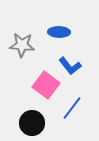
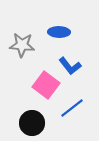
blue line: rotated 15 degrees clockwise
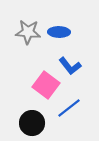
gray star: moved 6 px right, 13 px up
blue line: moved 3 px left
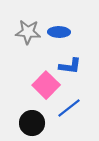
blue L-shape: rotated 45 degrees counterclockwise
pink square: rotated 8 degrees clockwise
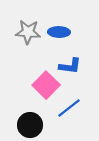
black circle: moved 2 px left, 2 px down
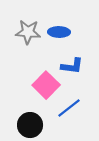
blue L-shape: moved 2 px right
